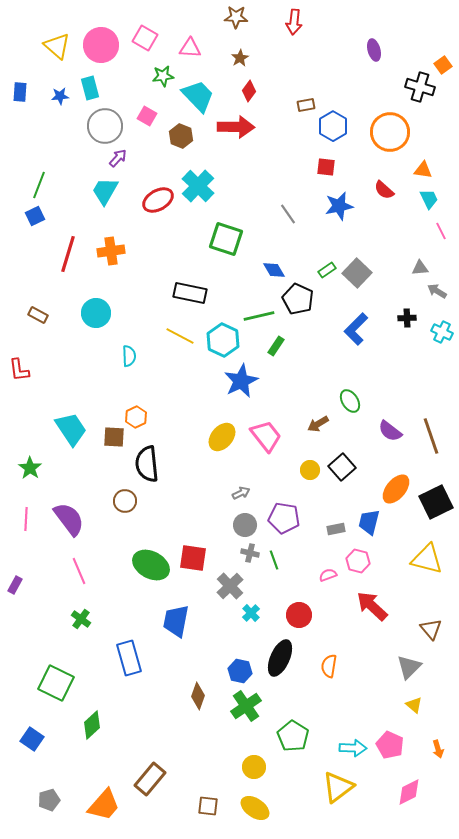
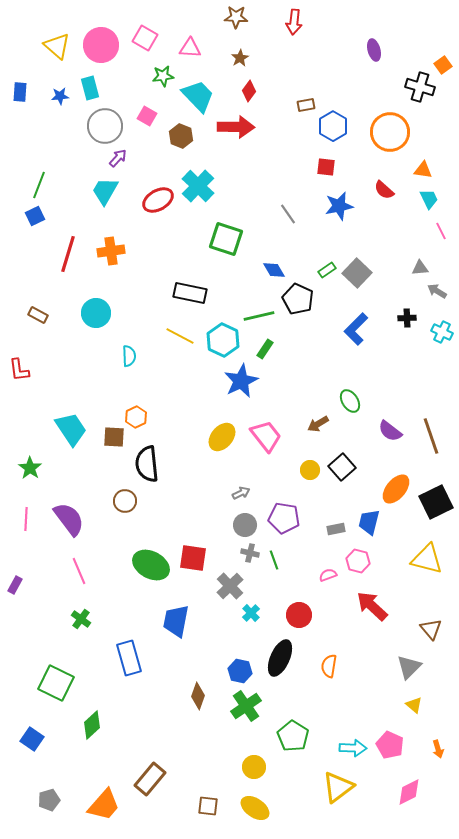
green rectangle at (276, 346): moved 11 px left, 3 px down
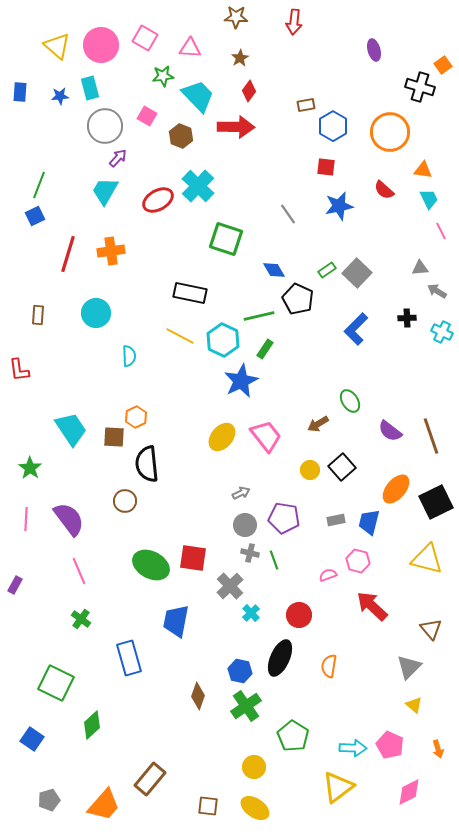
brown rectangle at (38, 315): rotated 66 degrees clockwise
gray rectangle at (336, 529): moved 9 px up
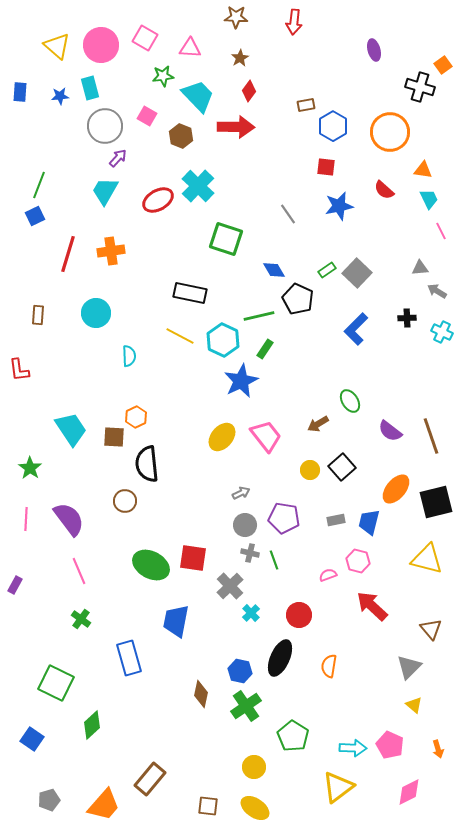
black square at (436, 502): rotated 12 degrees clockwise
brown diamond at (198, 696): moved 3 px right, 2 px up; rotated 8 degrees counterclockwise
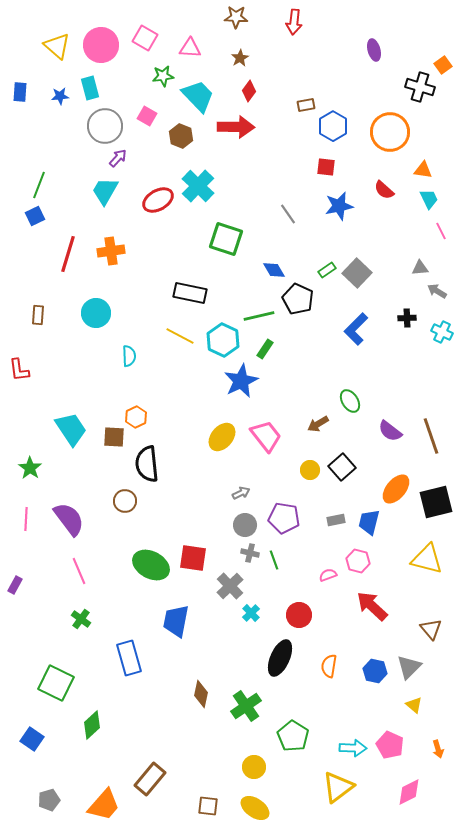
blue hexagon at (240, 671): moved 135 px right
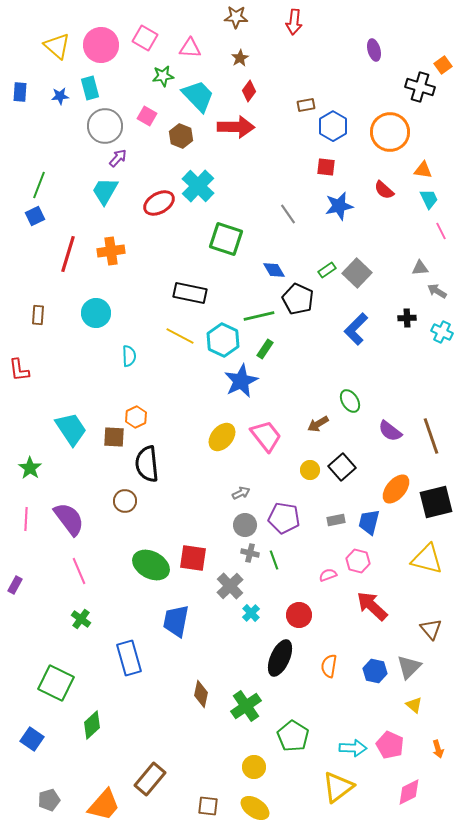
red ellipse at (158, 200): moved 1 px right, 3 px down
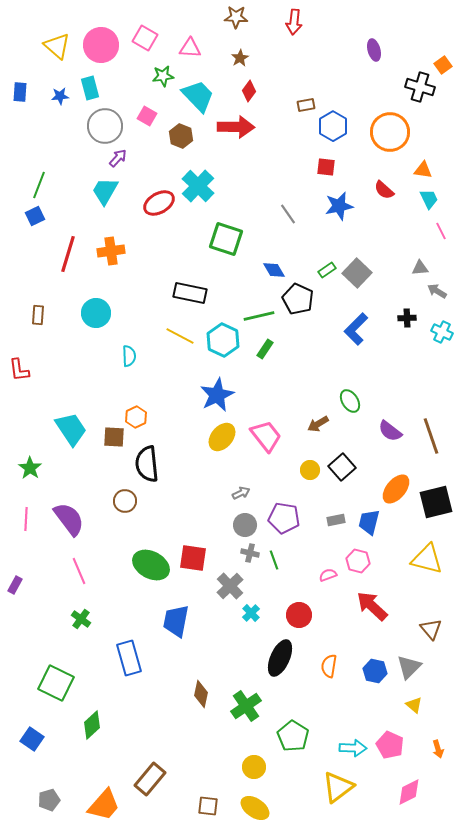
blue star at (241, 381): moved 24 px left, 14 px down
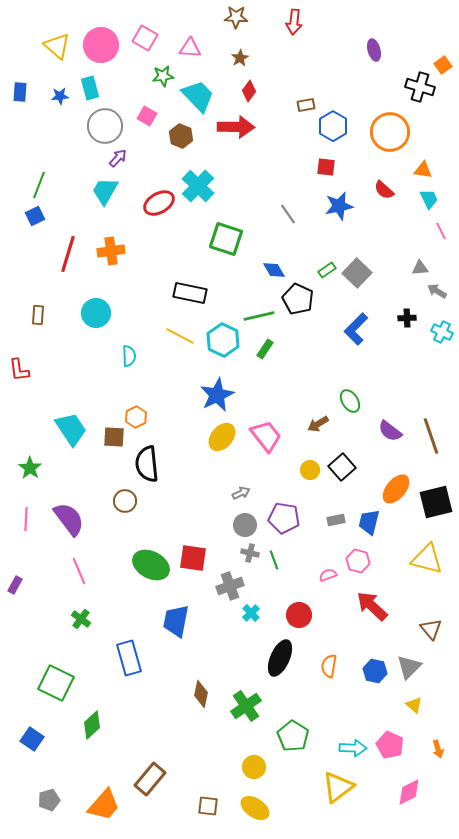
gray cross at (230, 586): rotated 24 degrees clockwise
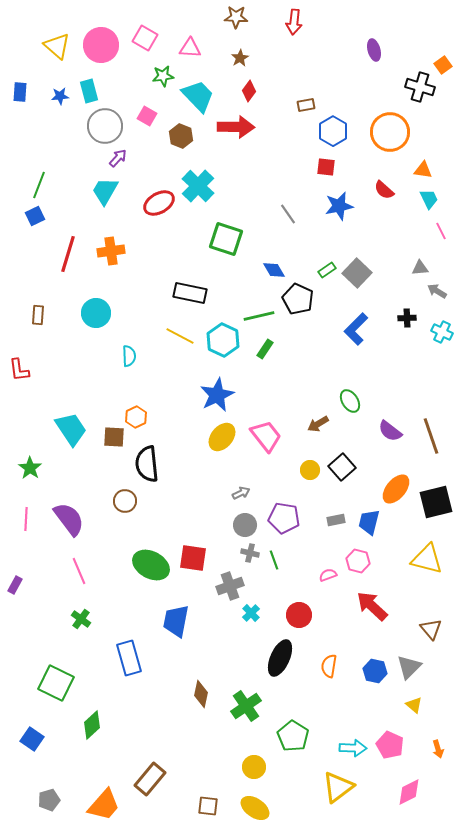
cyan rectangle at (90, 88): moved 1 px left, 3 px down
blue hexagon at (333, 126): moved 5 px down
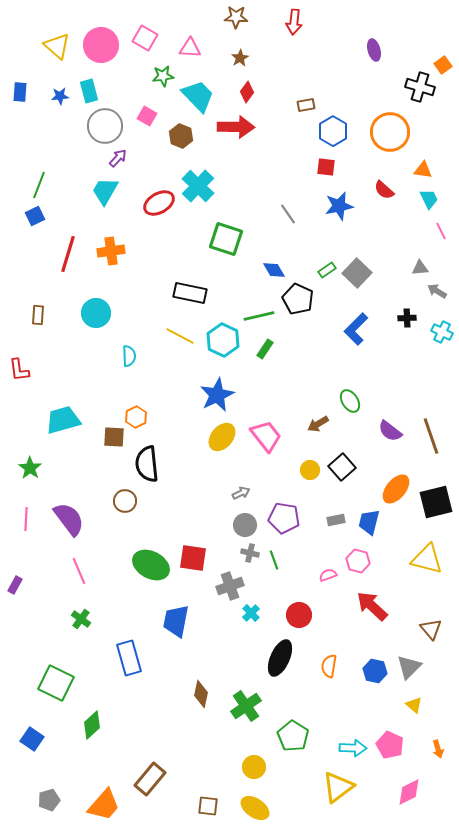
red diamond at (249, 91): moved 2 px left, 1 px down
cyan trapezoid at (71, 429): moved 8 px left, 9 px up; rotated 72 degrees counterclockwise
